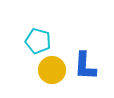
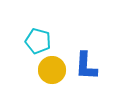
blue L-shape: moved 1 px right
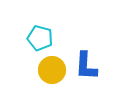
cyan pentagon: moved 2 px right, 3 px up
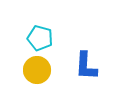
yellow circle: moved 15 px left
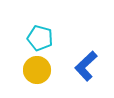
blue L-shape: rotated 44 degrees clockwise
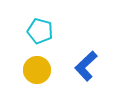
cyan pentagon: moved 7 px up
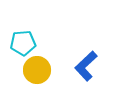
cyan pentagon: moved 17 px left, 12 px down; rotated 20 degrees counterclockwise
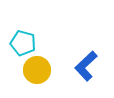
cyan pentagon: rotated 20 degrees clockwise
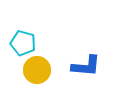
blue L-shape: rotated 132 degrees counterclockwise
